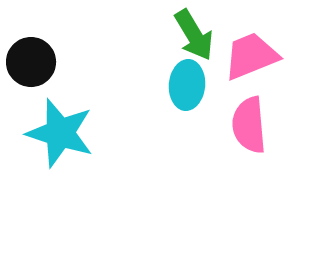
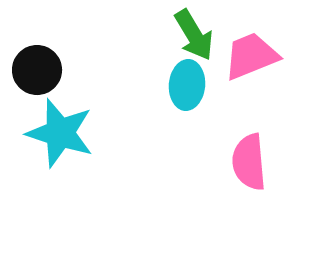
black circle: moved 6 px right, 8 px down
pink semicircle: moved 37 px down
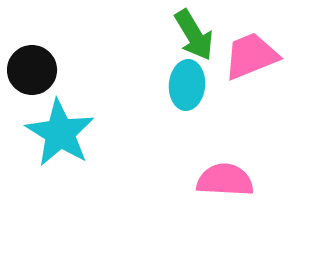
black circle: moved 5 px left
cyan star: rotated 14 degrees clockwise
pink semicircle: moved 24 px left, 18 px down; rotated 98 degrees clockwise
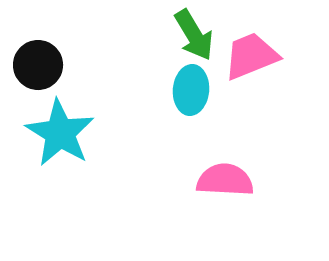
black circle: moved 6 px right, 5 px up
cyan ellipse: moved 4 px right, 5 px down
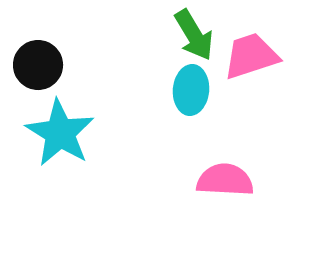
pink trapezoid: rotated 4 degrees clockwise
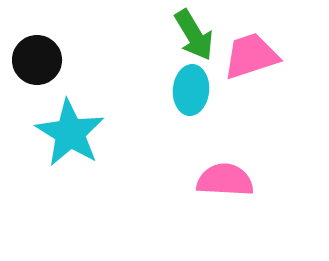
black circle: moved 1 px left, 5 px up
cyan star: moved 10 px right
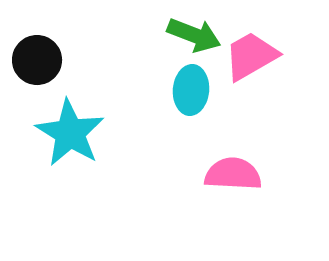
green arrow: rotated 38 degrees counterclockwise
pink trapezoid: rotated 12 degrees counterclockwise
pink semicircle: moved 8 px right, 6 px up
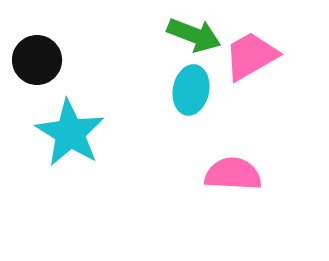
cyan ellipse: rotated 6 degrees clockwise
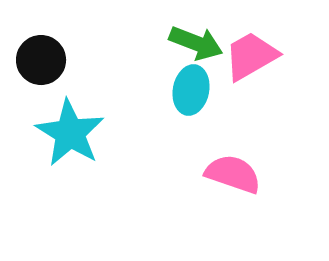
green arrow: moved 2 px right, 8 px down
black circle: moved 4 px right
pink semicircle: rotated 16 degrees clockwise
